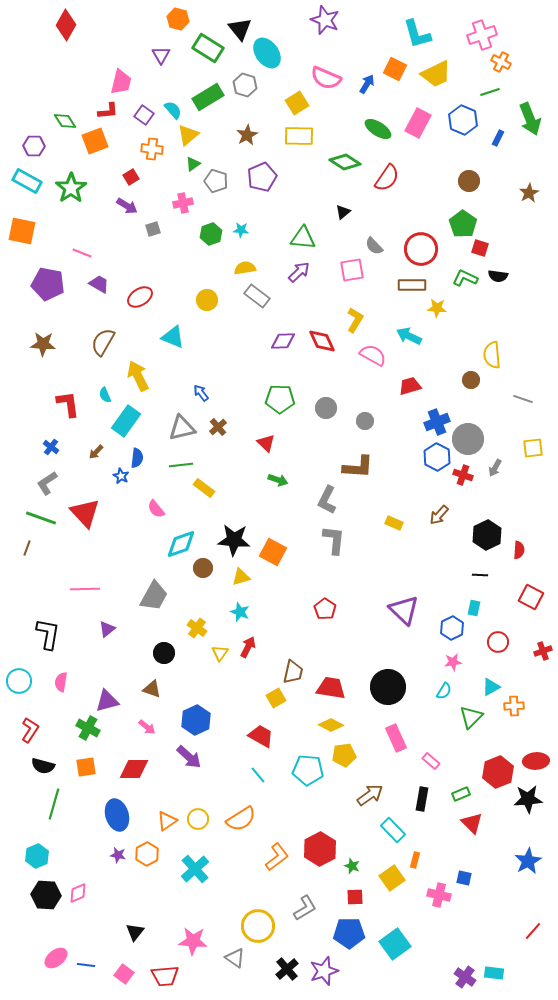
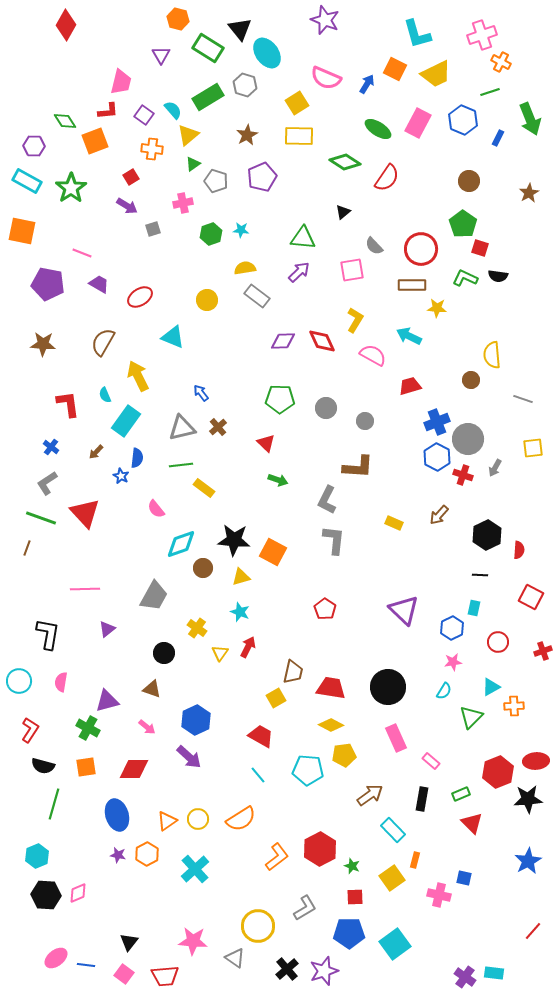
black triangle at (135, 932): moved 6 px left, 10 px down
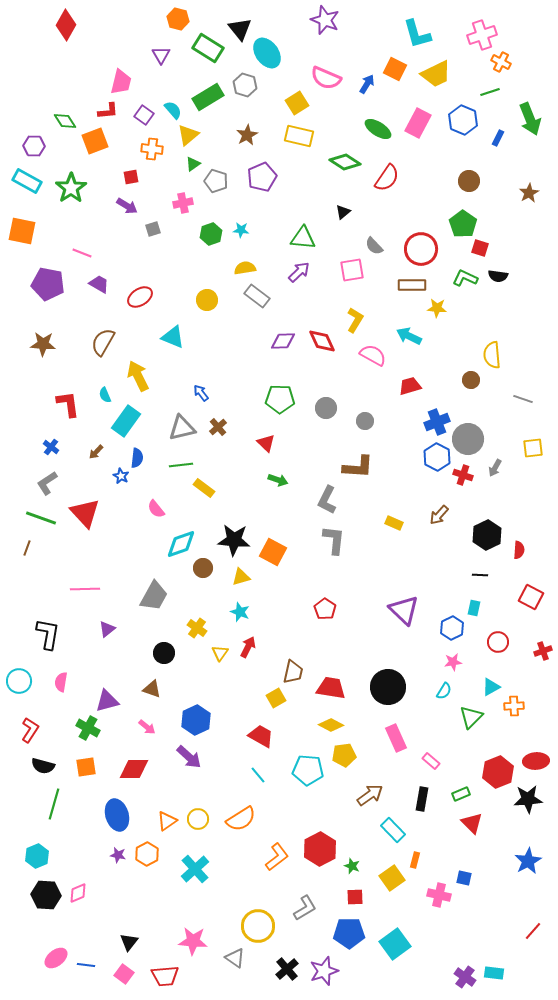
yellow rectangle at (299, 136): rotated 12 degrees clockwise
red square at (131, 177): rotated 21 degrees clockwise
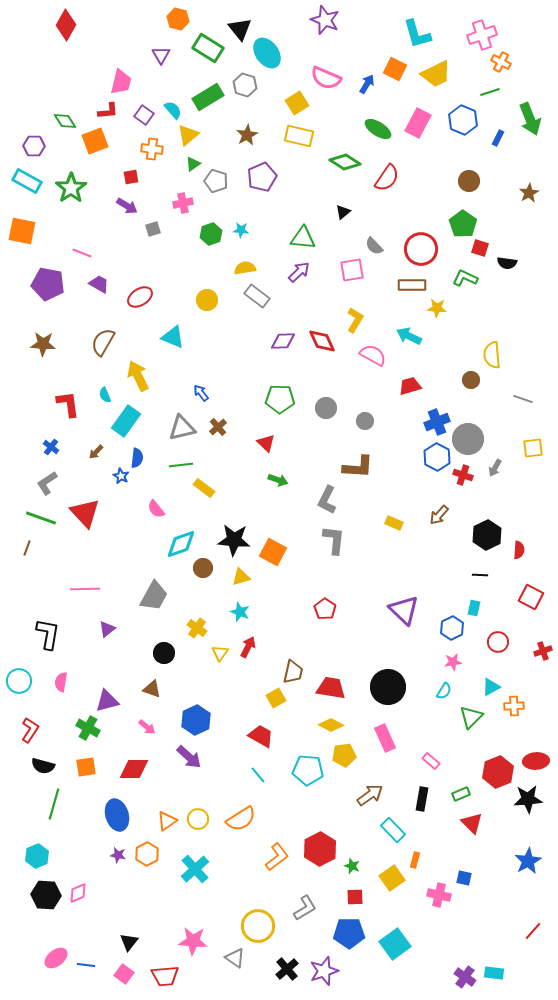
black semicircle at (498, 276): moved 9 px right, 13 px up
pink rectangle at (396, 738): moved 11 px left
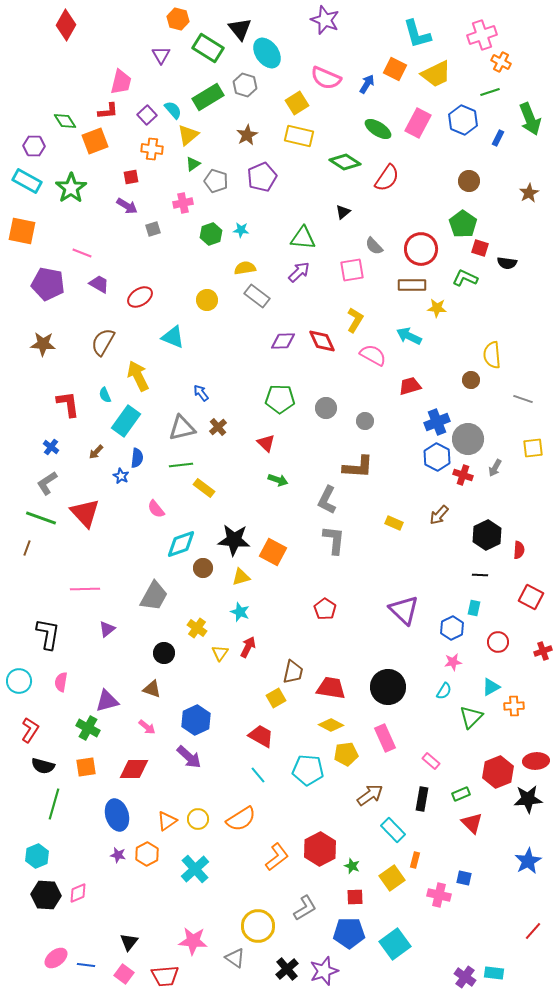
purple square at (144, 115): moved 3 px right; rotated 12 degrees clockwise
yellow pentagon at (344, 755): moved 2 px right, 1 px up
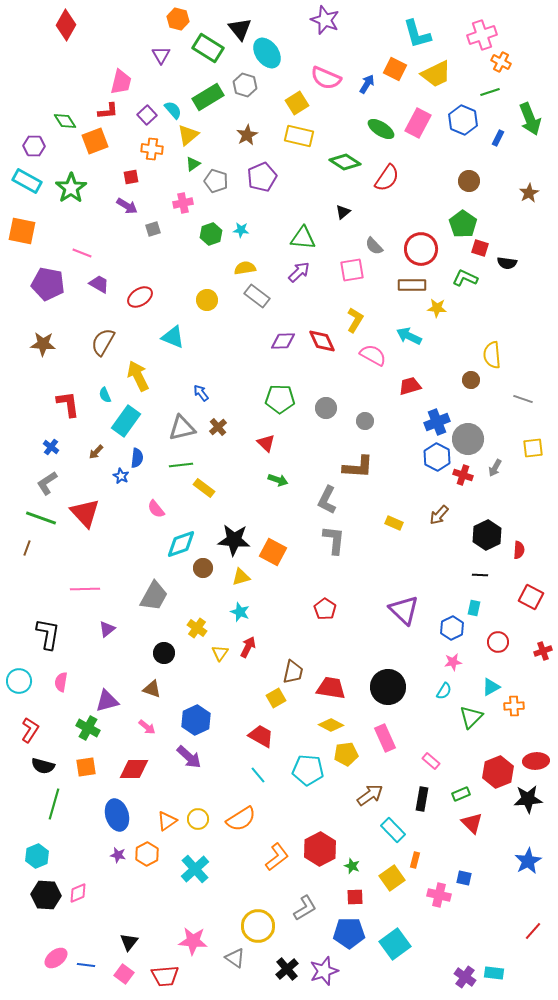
green ellipse at (378, 129): moved 3 px right
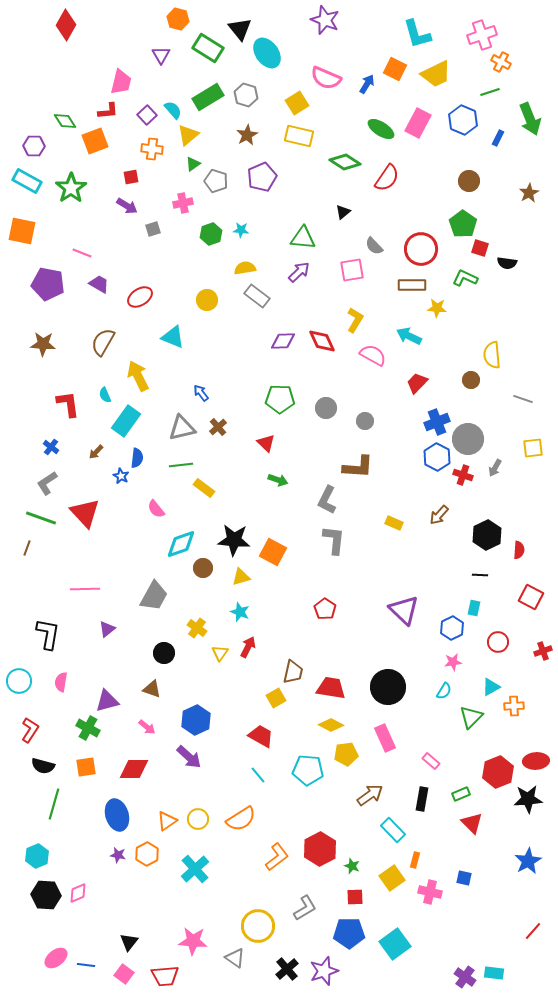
gray hexagon at (245, 85): moved 1 px right, 10 px down
red trapezoid at (410, 386): moved 7 px right, 3 px up; rotated 30 degrees counterclockwise
pink cross at (439, 895): moved 9 px left, 3 px up
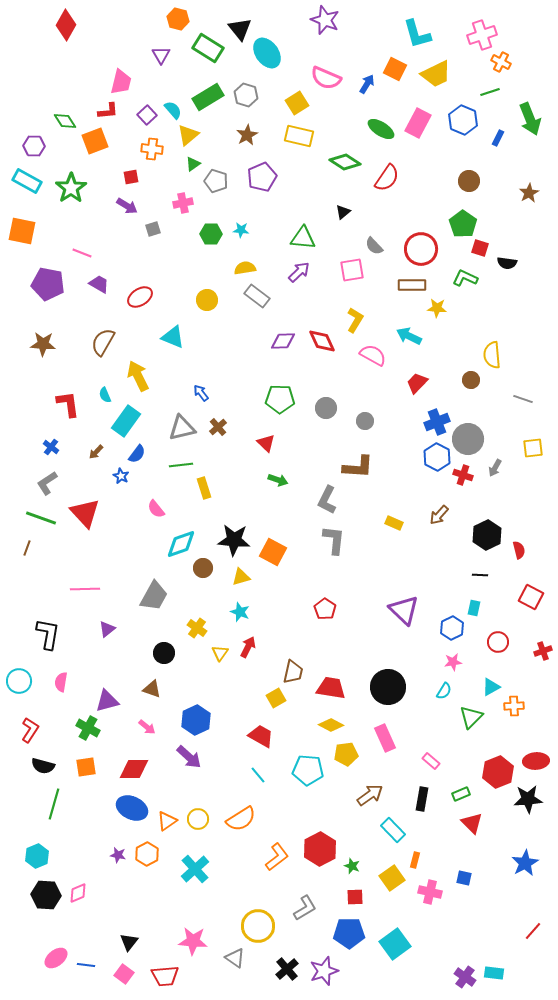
green hexagon at (211, 234): rotated 20 degrees clockwise
blue semicircle at (137, 458): moved 4 px up; rotated 30 degrees clockwise
yellow rectangle at (204, 488): rotated 35 degrees clockwise
red semicircle at (519, 550): rotated 18 degrees counterclockwise
blue ellipse at (117, 815): moved 15 px right, 7 px up; rotated 48 degrees counterclockwise
blue star at (528, 861): moved 3 px left, 2 px down
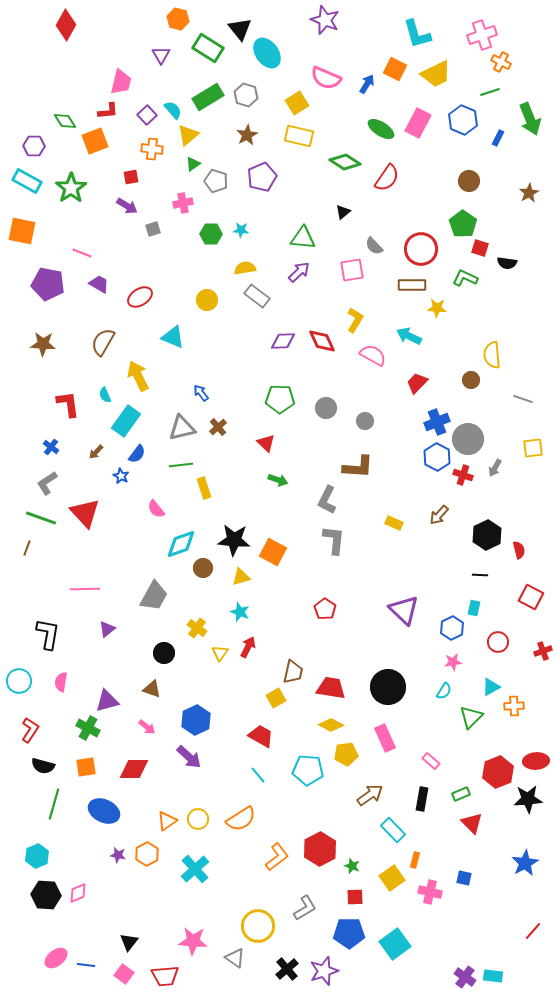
blue ellipse at (132, 808): moved 28 px left, 3 px down
cyan rectangle at (494, 973): moved 1 px left, 3 px down
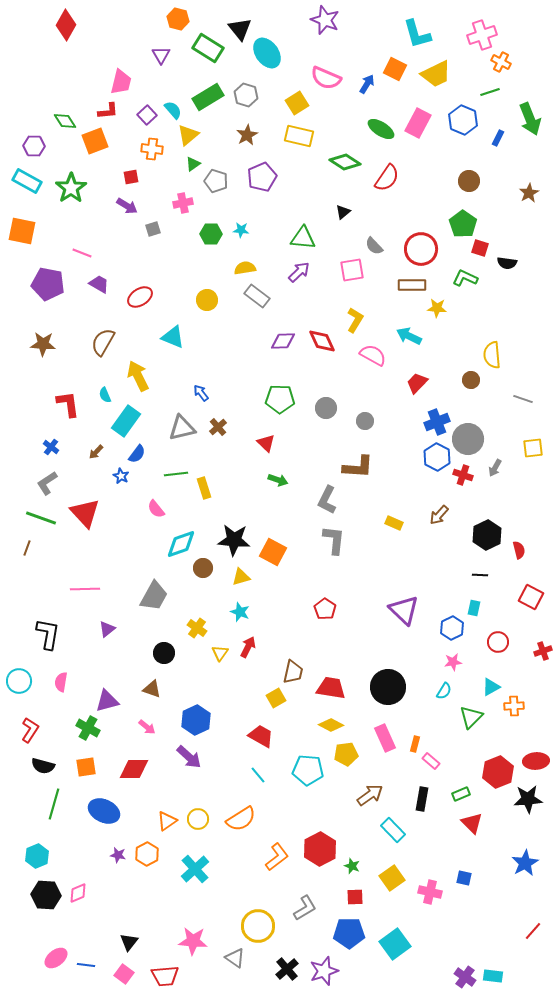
green line at (181, 465): moved 5 px left, 9 px down
orange rectangle at (415, 860): moved 116 px up
